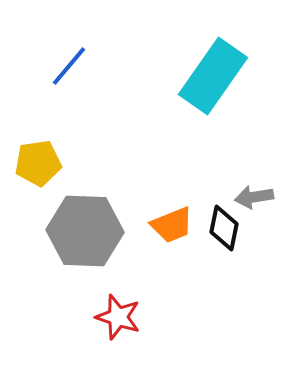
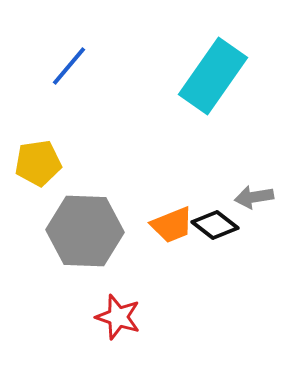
black diamond: moved 9 px left, 3 px up; rotated 63 degrees counterclockwise
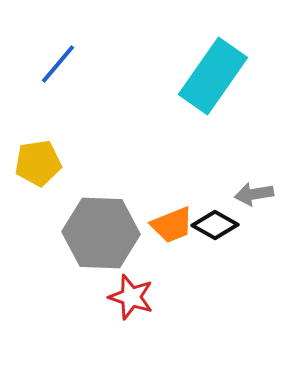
blue line: moved 11 px left, 2 px up
gray arrow: moved 3 px up
black diamond: rotated 9 degrees counterclockwise
gray hexagon: moved 16 px right, 2 px down
red star: moved 13 px right, 20 px up
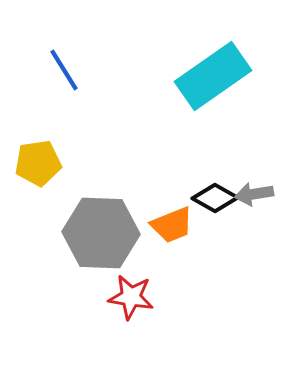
blue line: moved 6 px right, 6 px down; rotated 72 degrees counterclockwise
cyan rectangle: rotated 20 degrees clockwise
black diamond: moved 27 px up
red star: rotated 9 degrees counterclockwise
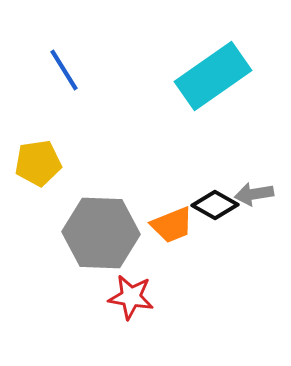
black diamond: moved 7 px down
